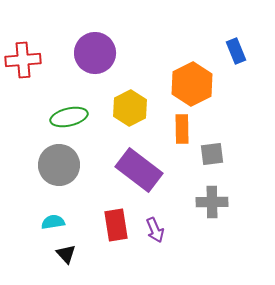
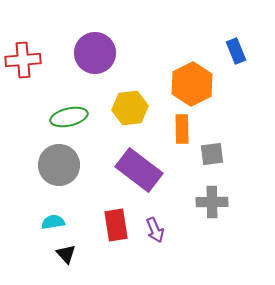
yellow hexagon: rotated 20 degrees clockwise
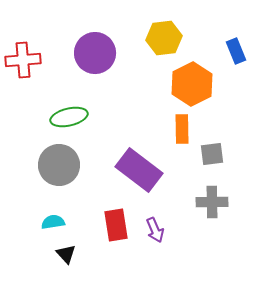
yellow hexagon: moved 34 px right, 70 px up
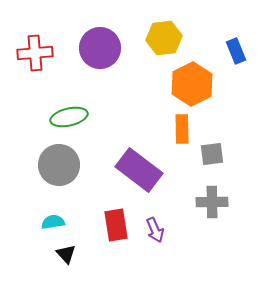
purple circle: moved 5 px right, 5 px up
red cross: moved 12 px right, 7 px up
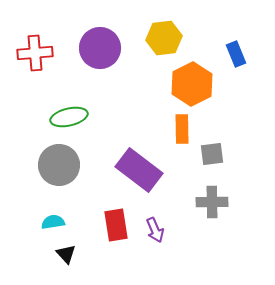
blue rectangle: moved 3 px down
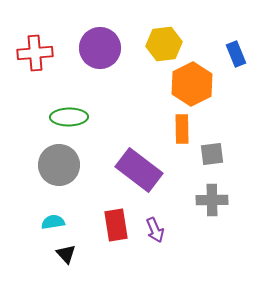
yellow hexagon: moved 6 px down
green ellipse: rotated 12 degrees clockwise
gray cross: moved 2 px up
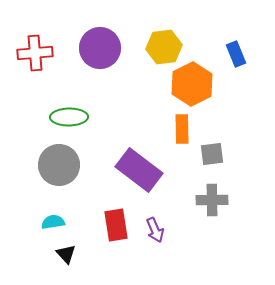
yellow hexagon: moved 3 px down
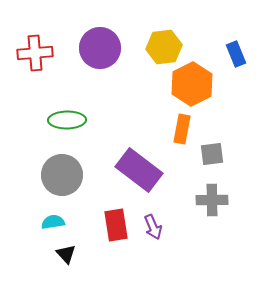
green ellipse: moved 2 px left, 3 px down
orange rectangle: rotated 12 degrees clockwise
gray circle: moved 3 px right, 10 px down
purple arrow: moved 2 px left, 3 px up
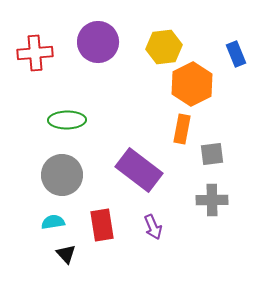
purple circle: moved 2 px left, 6 px up
red rectangle: moved 14 px left
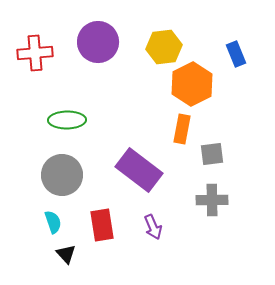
cyan semicircle: rotated 80 degrees clockwise
